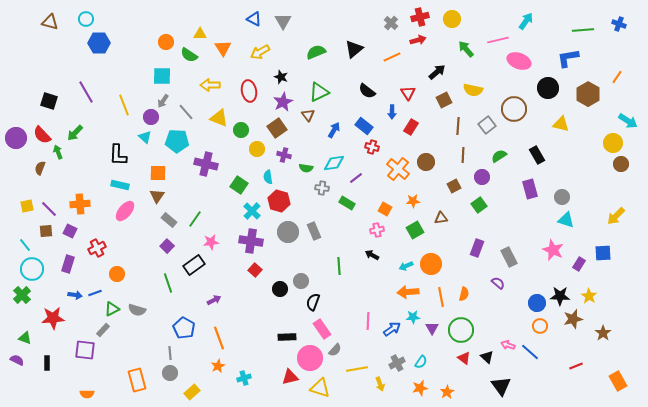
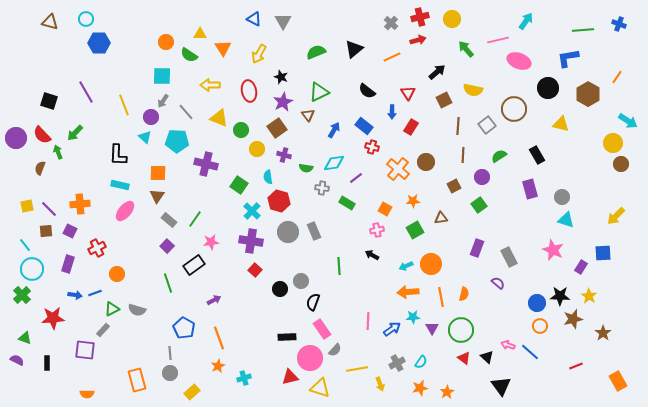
yellow arrow at (260, 52): moved 1 px left, 2 px down; rotated 30 degrees counterclockwise
purple rectangle at (579, 264): moved 2 px right, 3 px down
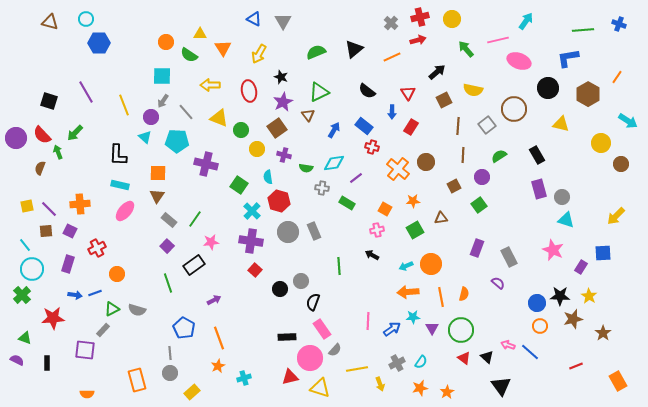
yellow circle at (613, 143): moved 12 px left
purple rectangle at (530, 189): moved 9 px right
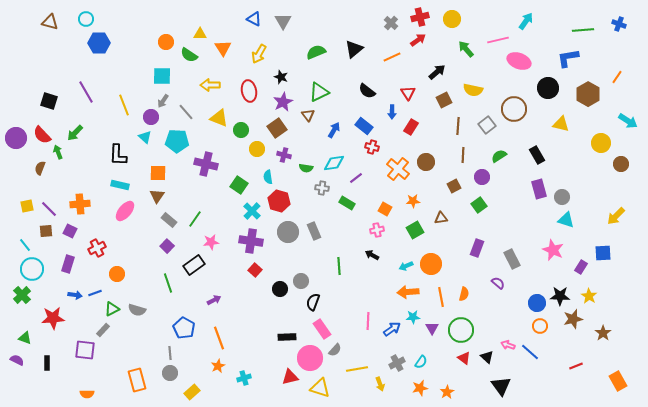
red arrow at (418, 40): rotated 21 degrees counterclockwise
gray rectangle at (509, 257): moved 3 px right, 2 px down
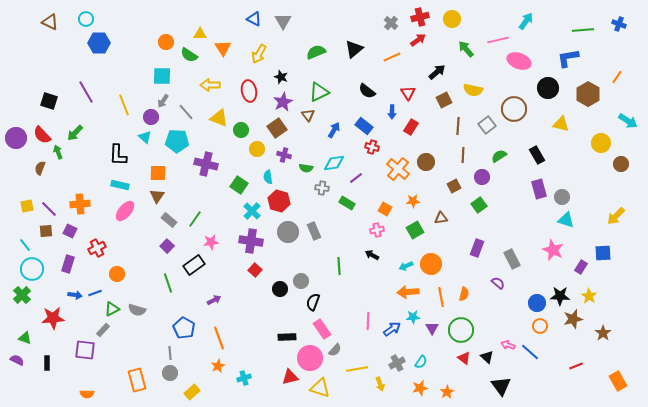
brown triangle at (50, 22): rotated 12 degrees clockwise
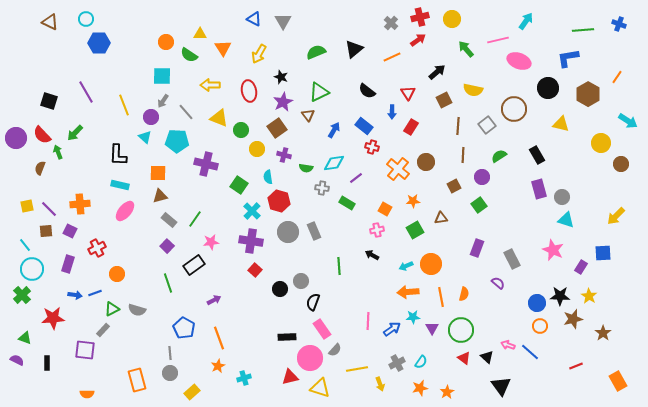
brown triangle at (157, 196): moved 3 px right; rotated 42 degrees clockwise
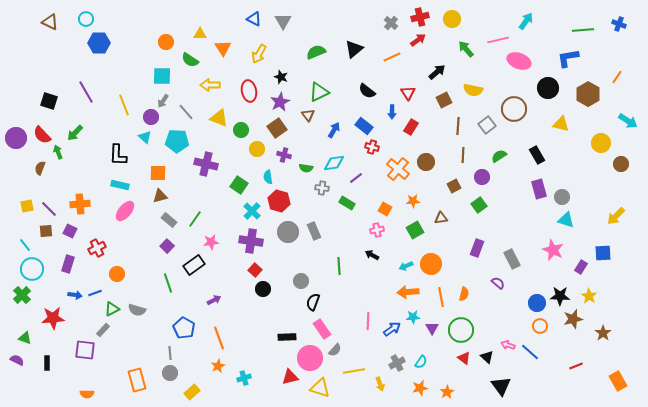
green semicircle at (189, 55): moved 1 px right, 5 px down
purple star at (283, 102): moved 3 px left
black circle at (280, 289): moved 17 px left
yellow line at (357, 369): moved 3 px left, 2 px down
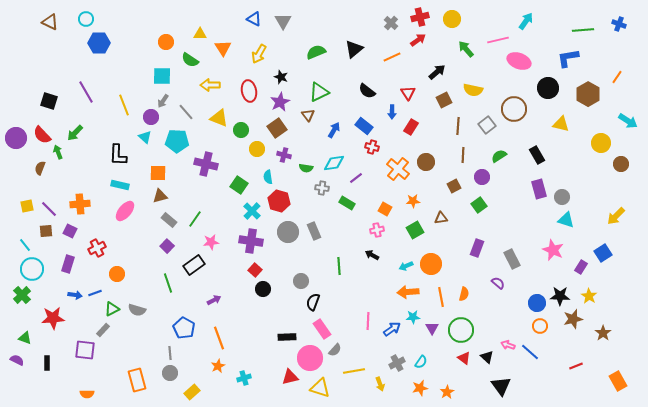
blue square at (603, 253): rotated 30 degrees counterclockwise
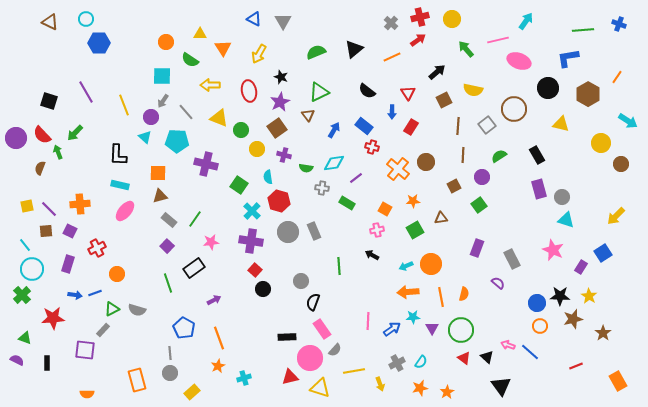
black rectangle at (194, 265): moved 3 px down
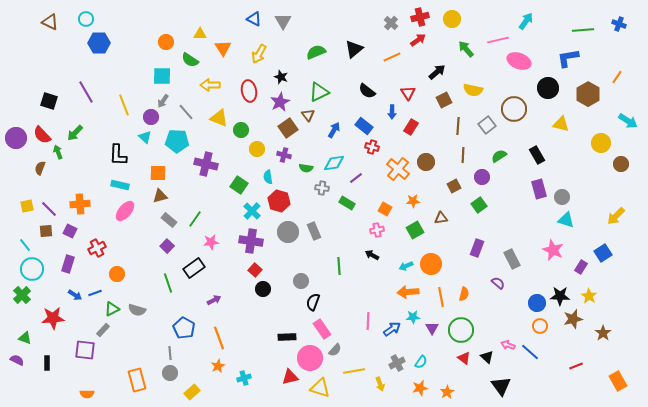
brown square at (277, 128): moved 11 px right
blue arrow at (75, 295): rotated 24 degrees clockwise
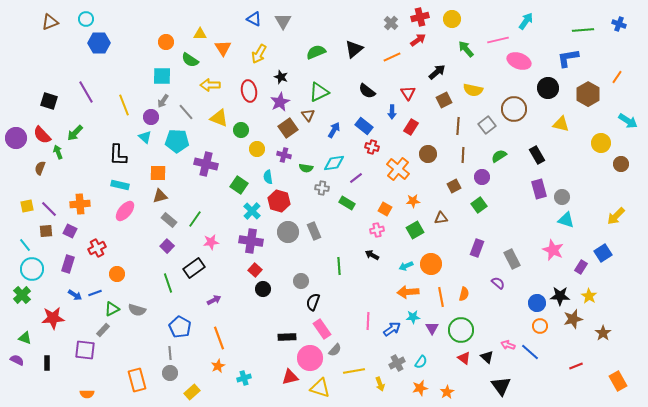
brown triangle at (50, 22): rotated 48 degrees counterclockwise
brown circle at (426, 162): moved 2 px right, 8 px up
blue pentagon at (184, 328): moved 4 px left, 1 px up
